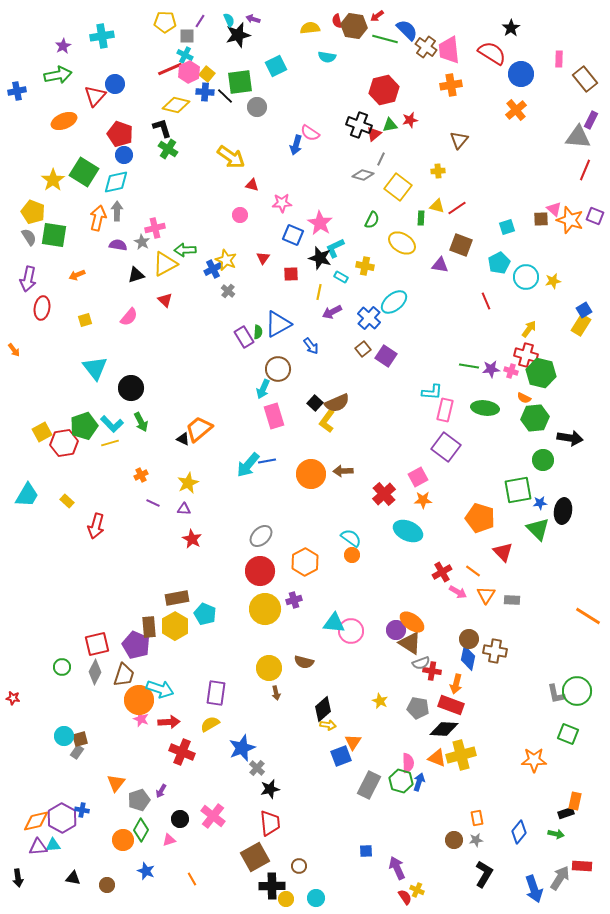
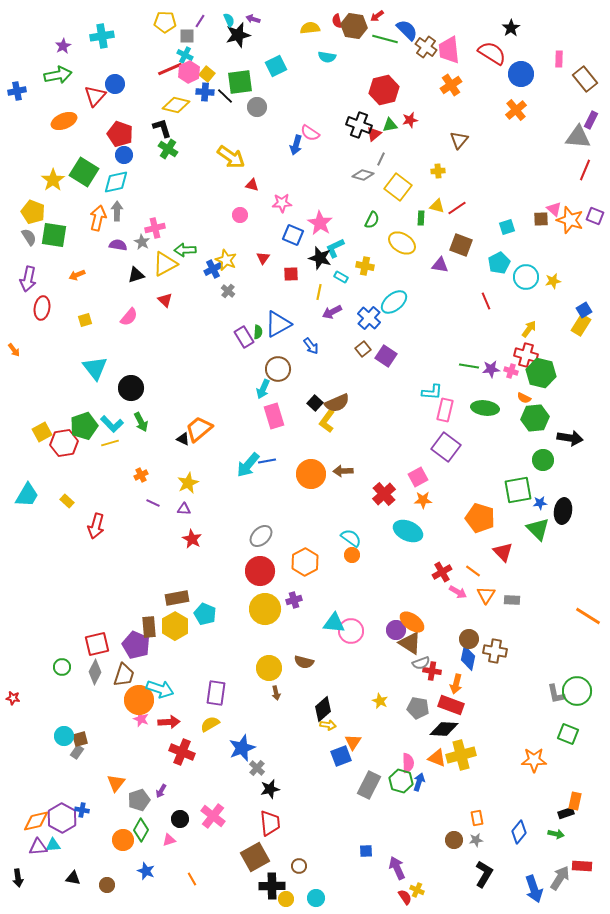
orange cross at (451, 85): rotated 25 degrees counterclockwise
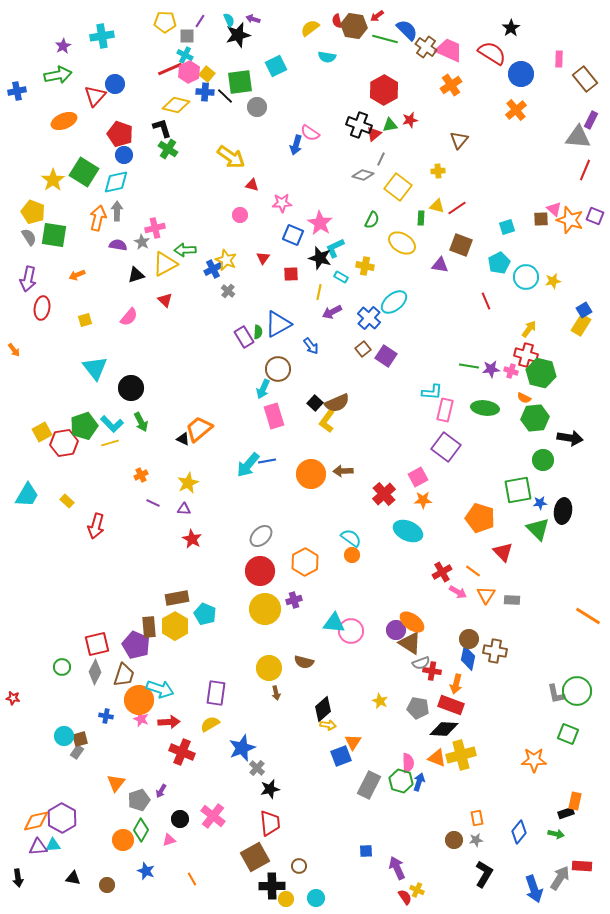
yellow semicircle at (310, 28): rotated 30 degrees counterclockwise
pink trapezoid at (449, 50): rotated 120 degrees clockwise
red hexagon at (384, 90): rotated 16 degrees counterclockwise
blue cross at (82, 810): moved 24 px right, 94 px up
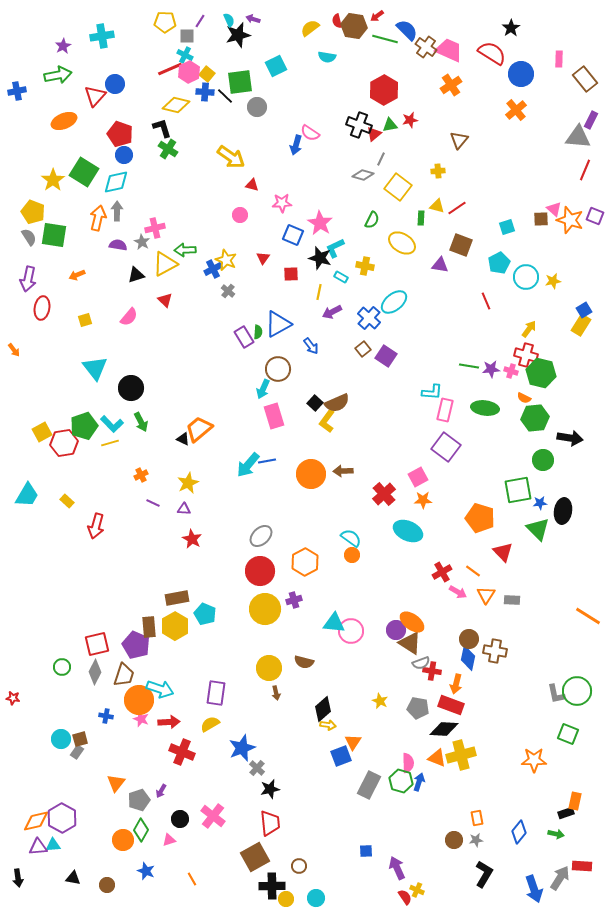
cyan circle at (64, 736): moved 3 px left, 3 px down
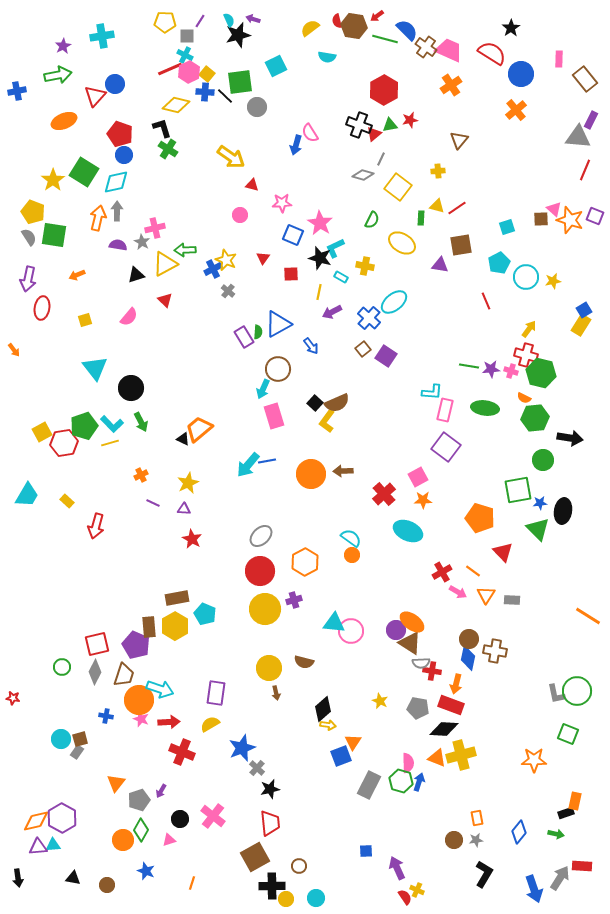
pink semicircle at (310, 133): rotated 24 degrees clockwise
brown square at (461, 245): rotated 30 degrees counterclockwise
gray semicircle at (421, 663): rotated 18 degrees clockwise
orange line at (192, 879): moved 4 px down; rotated 48 degrees clockwise
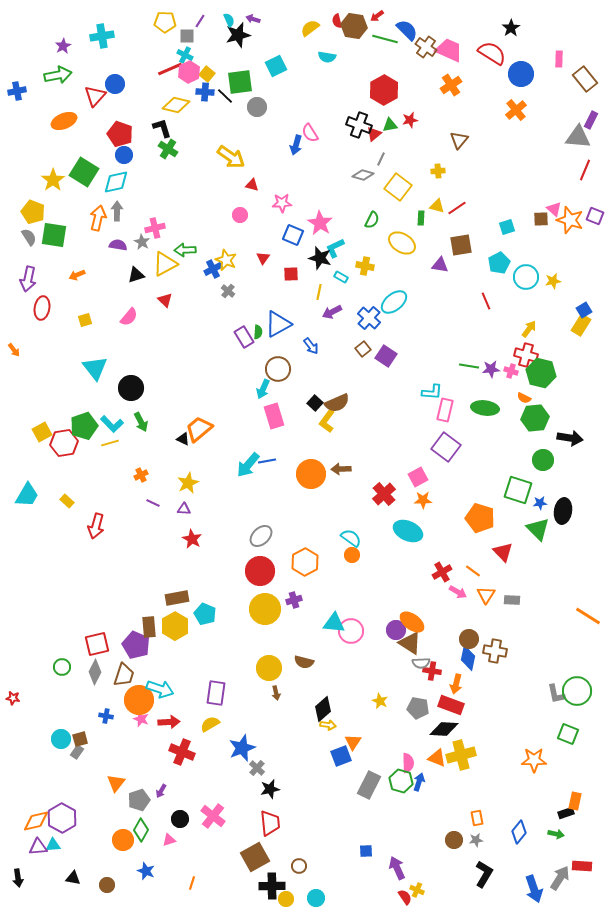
brown arrow at (343, 471): moved 2 px left, 2 px up
green square at (518, 490): rotated 28 degrees clockwise
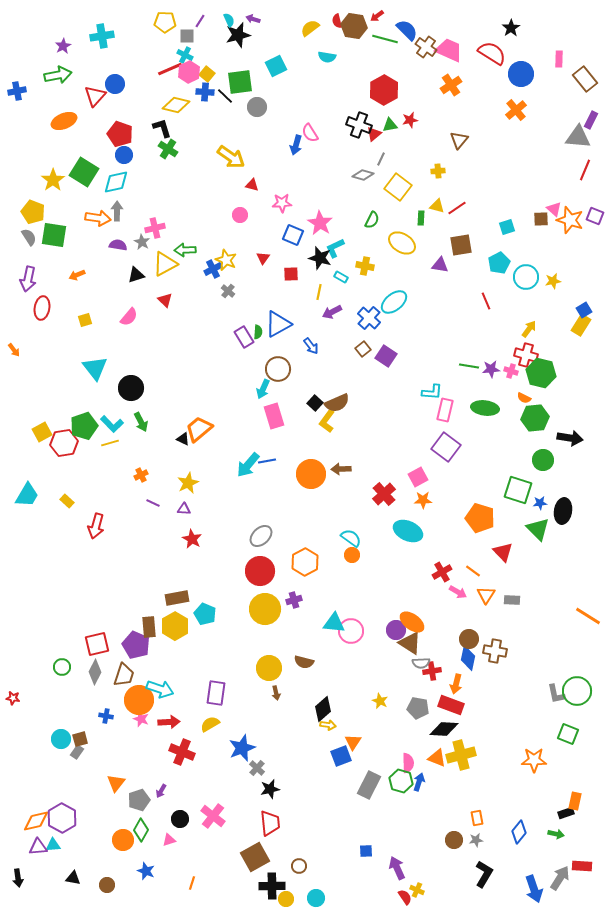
orange arrow at (98, 218): rotated 85 degrees clockwise
red cross at (432, 671): rotated 18 degrees counterclockwise
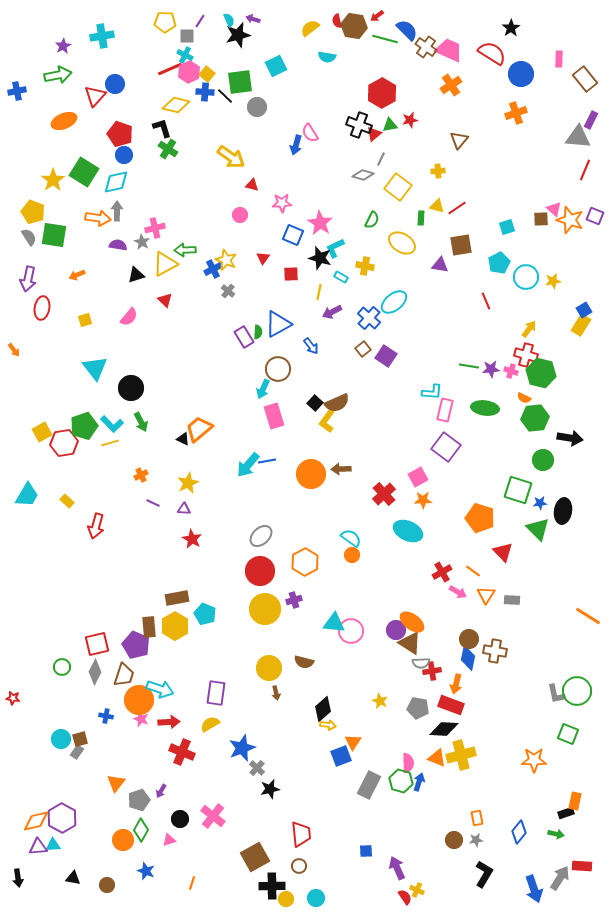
red hexagon at (384, 90): moved 2 px left, 3 px down
orange cross at (516, 110): moved 3 px down; rotated 20 degrees clockwise
red trapezoid at (270, 823): moved 31 px right, 11 px down
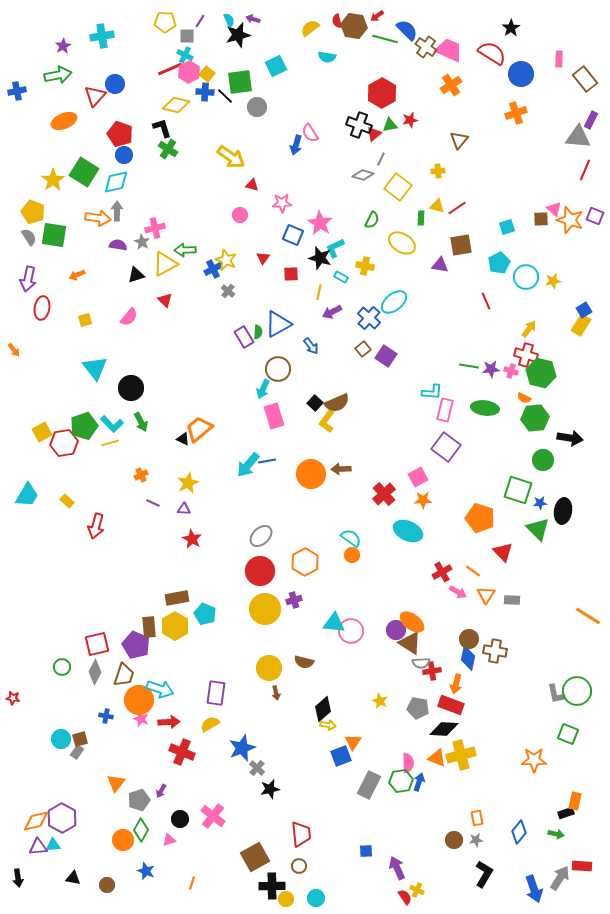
green hexagon at (401, 781): rotated 25 degrees counterclockwise
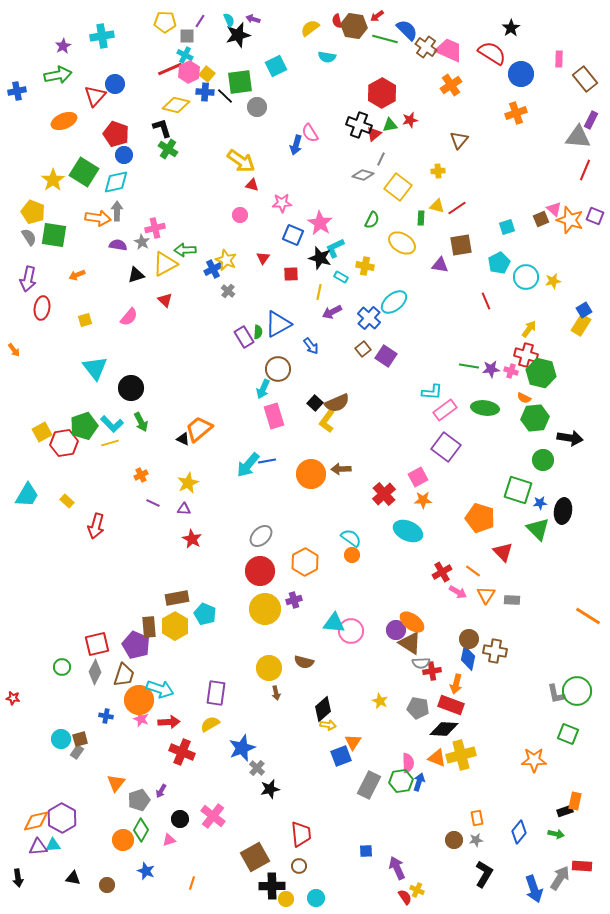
red pentagon at (120, 134): moved 4 px left
yellow arrow at (231, 157): moved 10 px right, 4 px down
brown square at (541, 219): rotated 21 degrees counterclockwise
pink rectangle at (445, 410): rotated 40 degrees clockwise
black rectangle at (566, 813): moved 1 px left, 2 px up
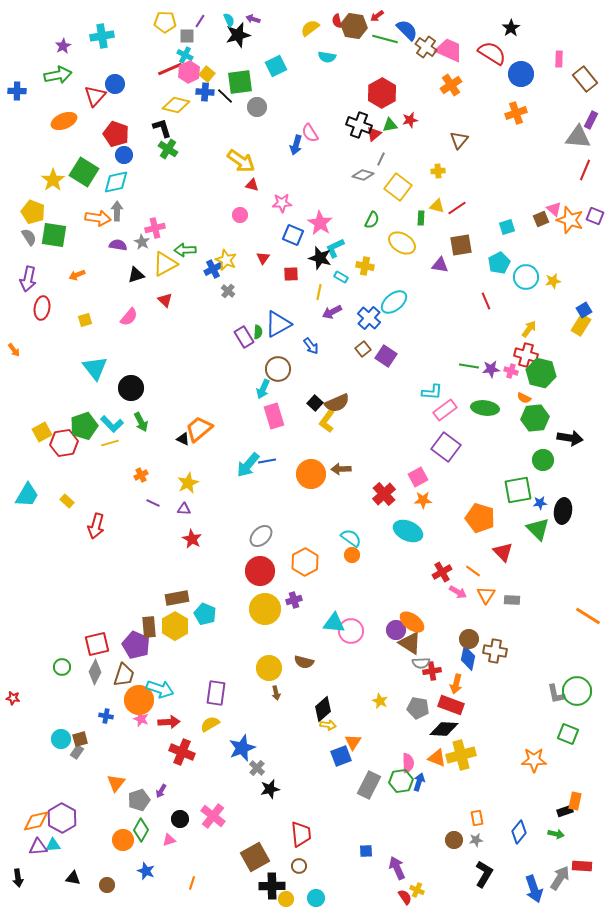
blue cross at (17, 91): rotated 12 degrees clockwise
green square at (518, 490): rotated 28 degrees counterclockwise
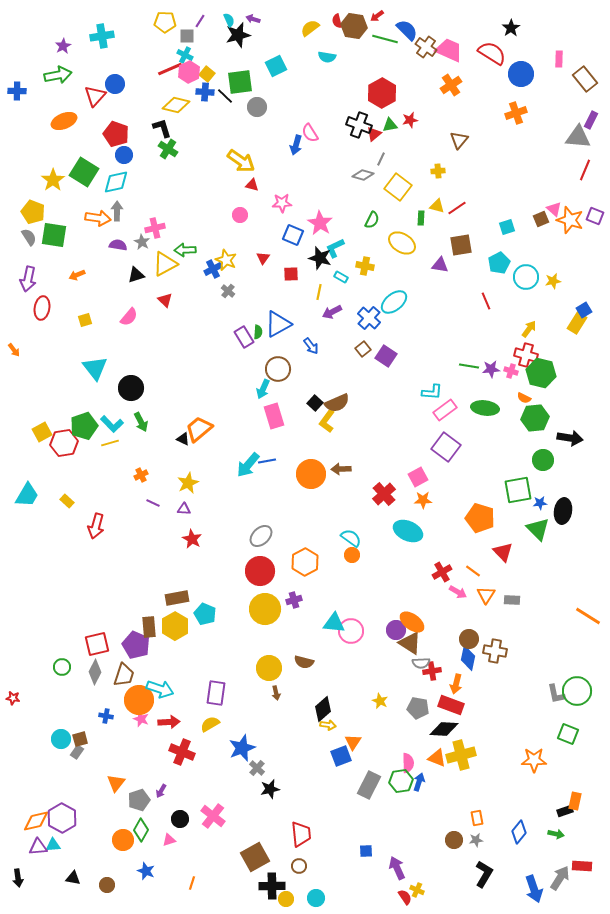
yellow rectangle at (581, 325): moved 4 px left, 2 px up
